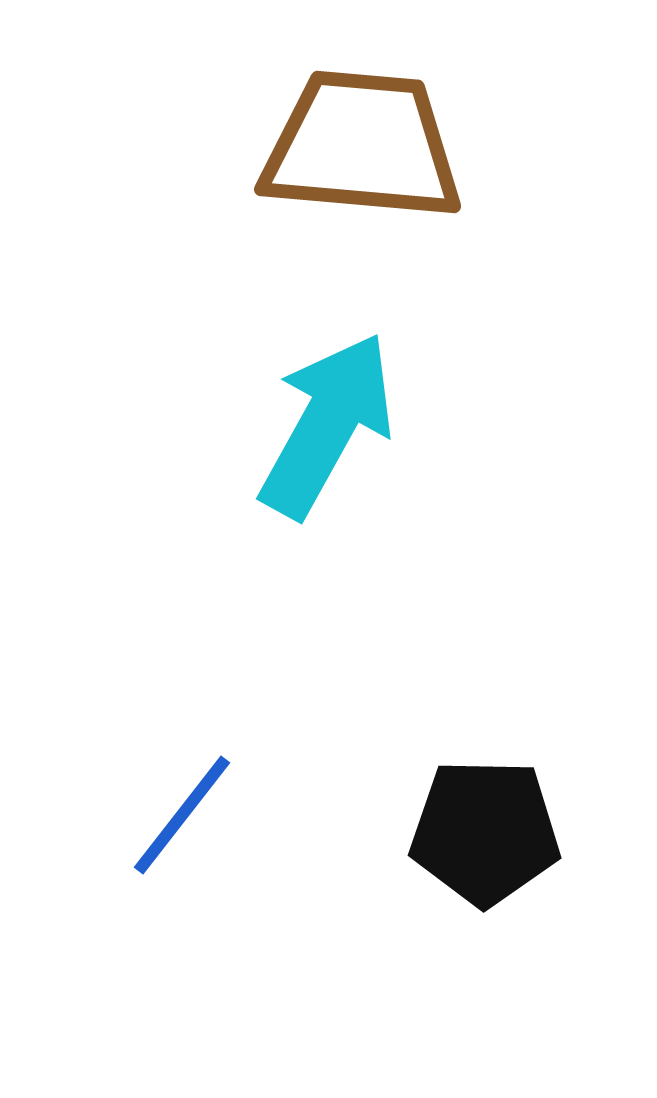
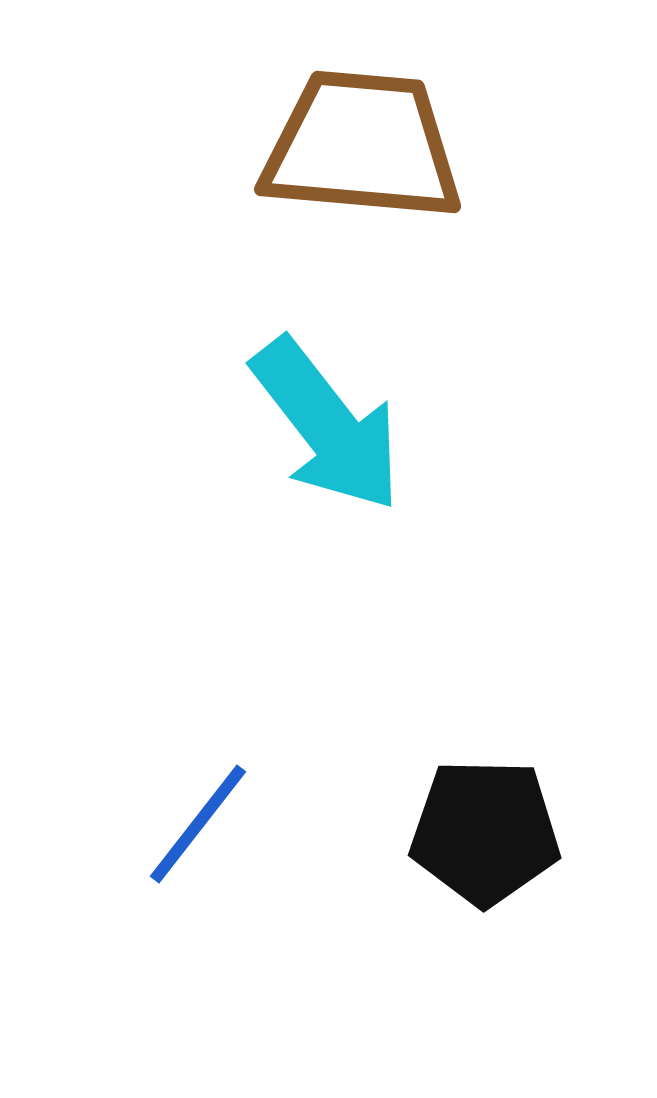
cyan arrow: rotated 113 degrees clockwise
blue line: moved 16 px right, 9 px down
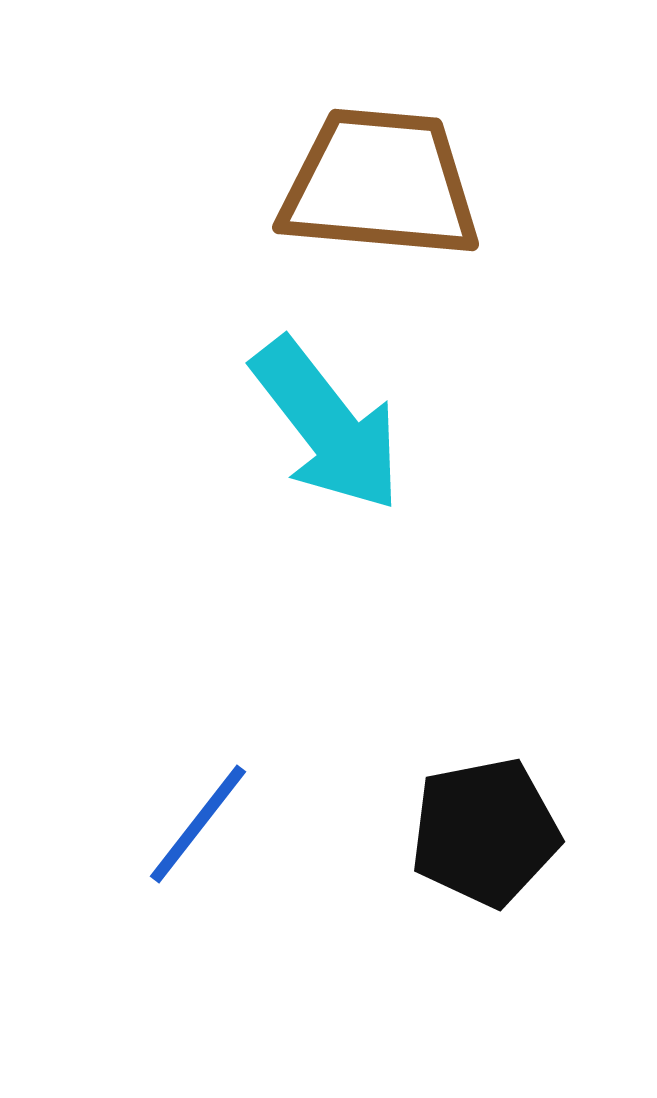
brown trapezoid: moved 18 px right, 38 px down
black pentagon: rotated 12 degrees counterclockwise
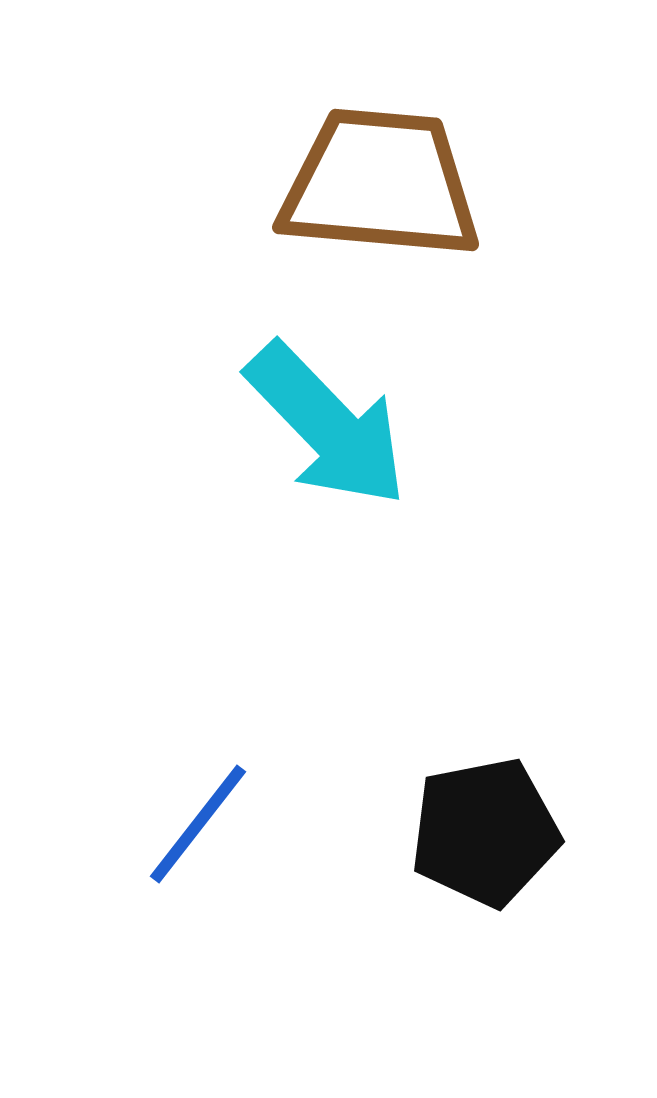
cyan arrow: rotated 6 degrees counterclockwise
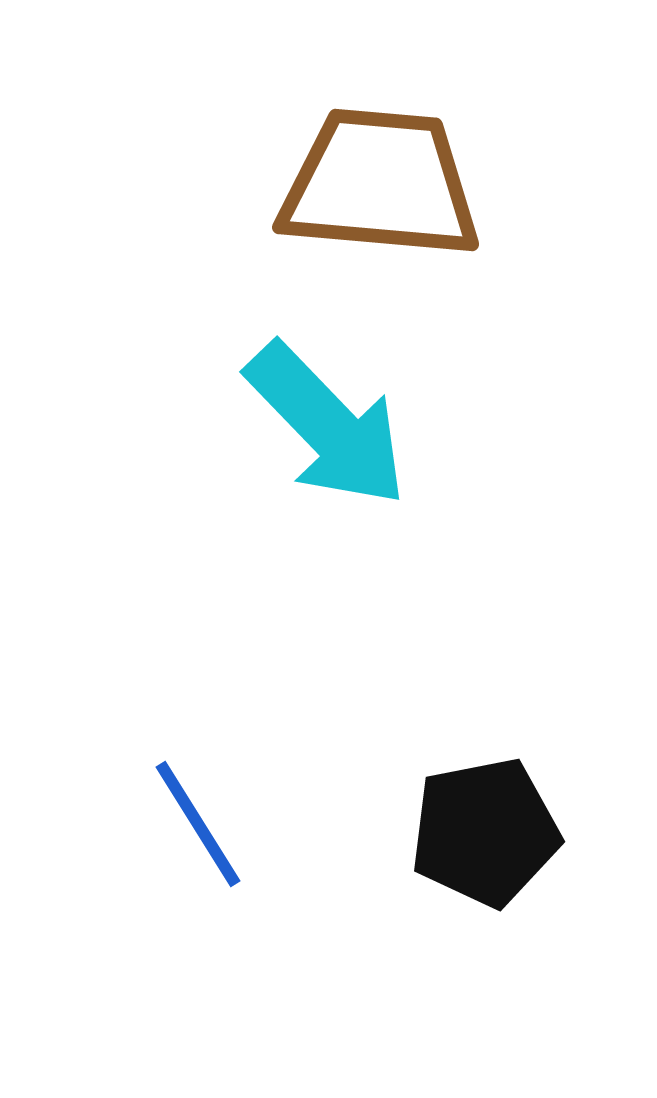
blue line: rotated 70 degrees counterclockwise
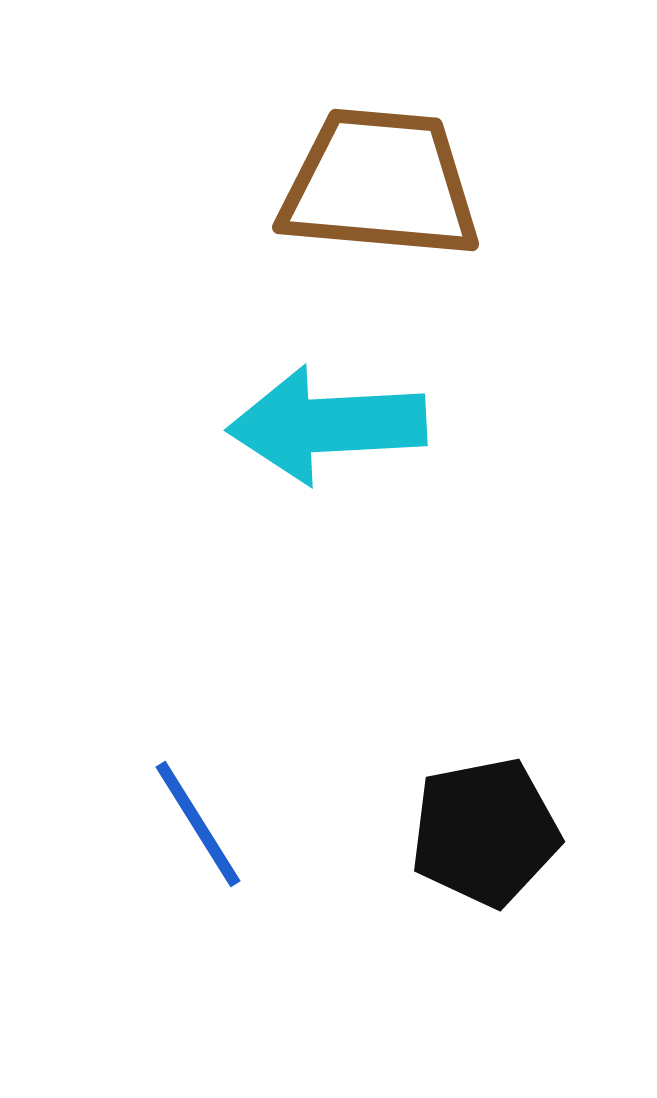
cyan arrow: rotated 131 degrees clockwise
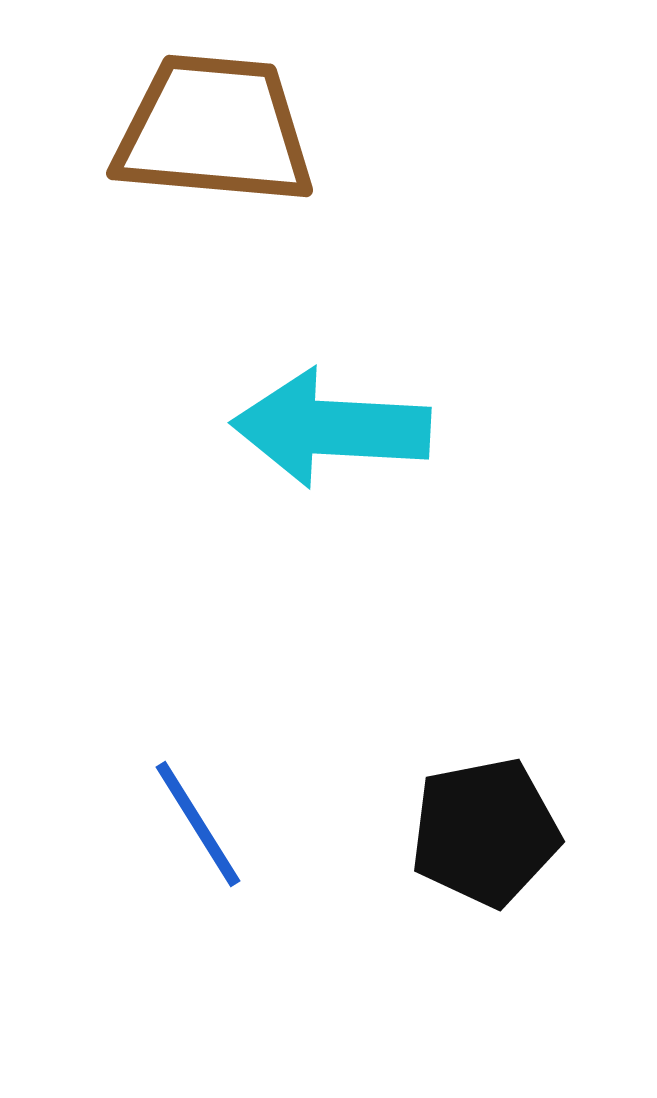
brown trapezoid: moved 166 px left, 54 px up
cyan arrow: moved 4 px right, 3 px down; rotated 6 degrees clockwise
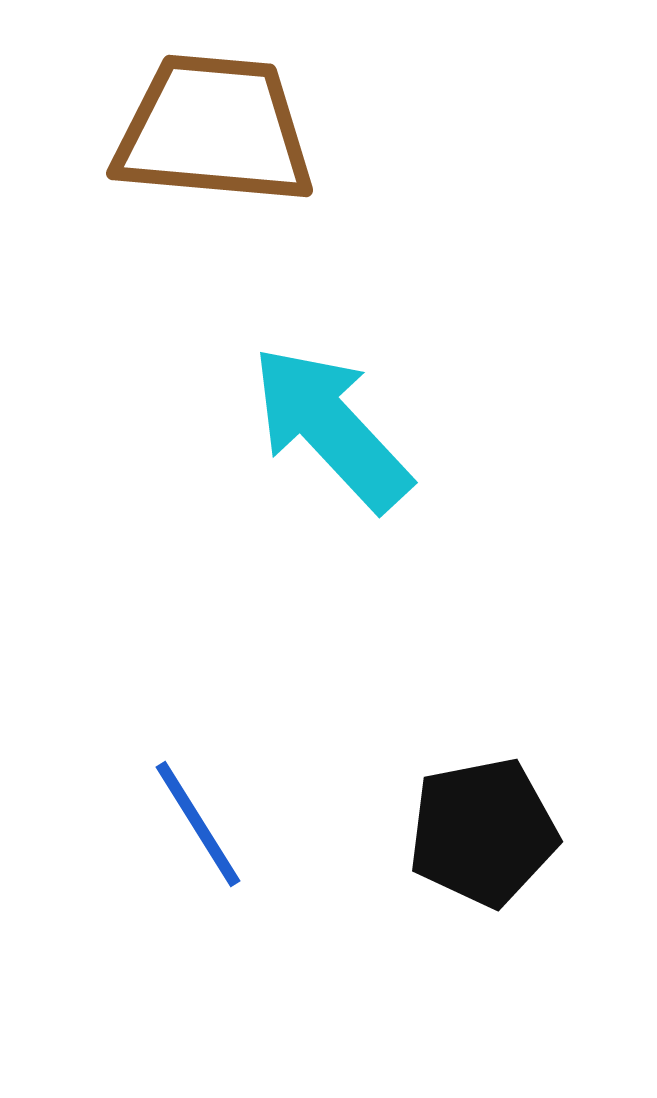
cyan arrow: rotated 44 degrees clockwise
black pentagon: moved 2 px left
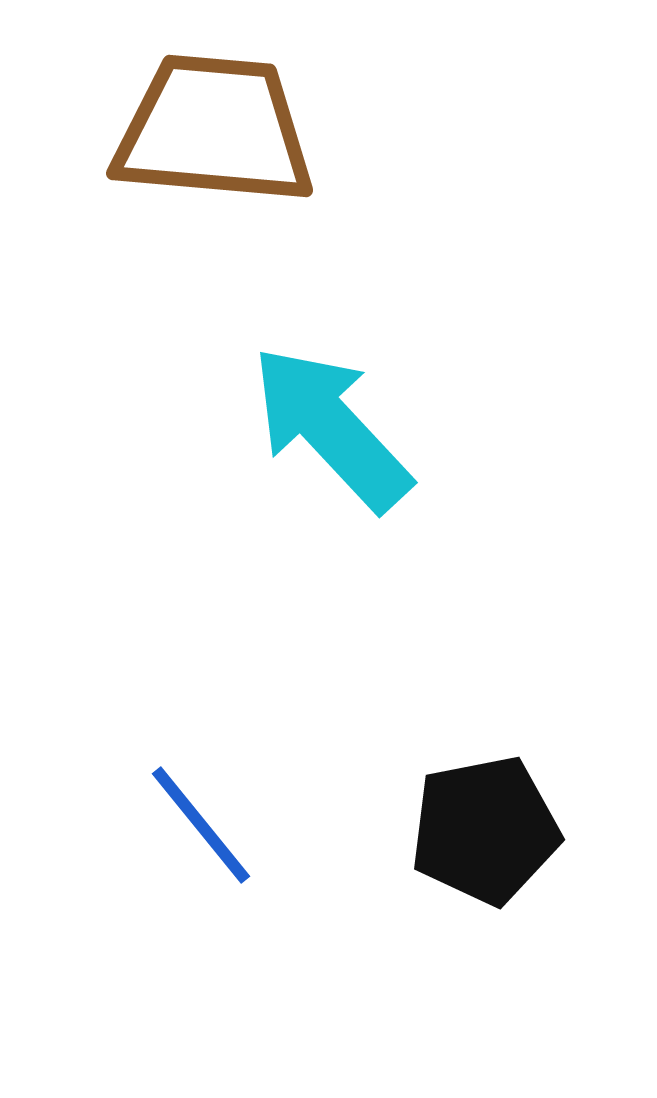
blue line: moved 3 px right, 1 px down; rotated 7 degrees counterclockwise
black pentagon: moved 2 px right, 2 px up
